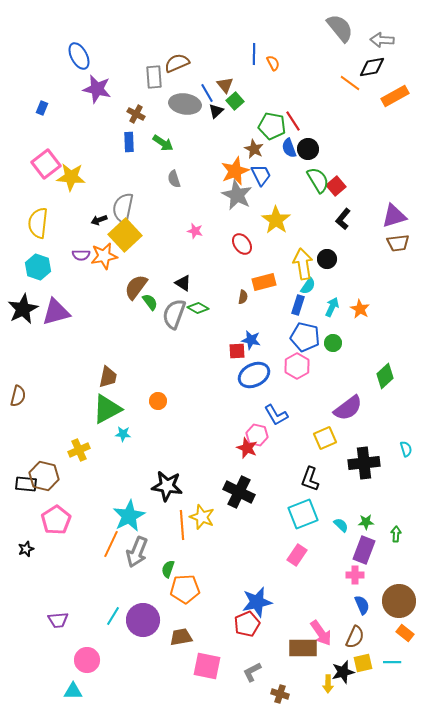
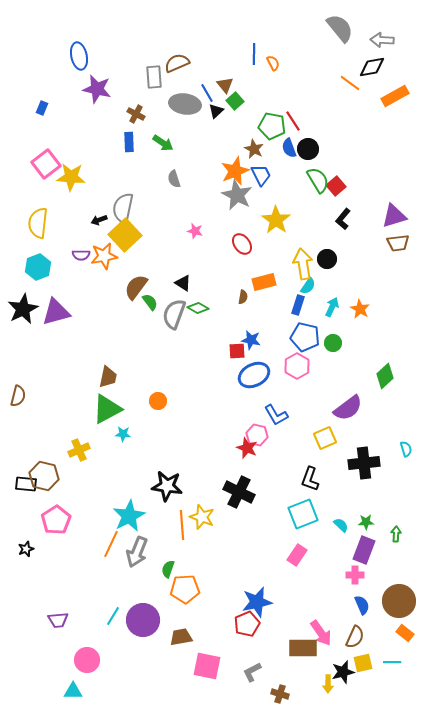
blue ellipse at (79, 56): rotated 16 degrees clockwise
cyan hexagon at (38, 267): rotated 20 degrees clockwise
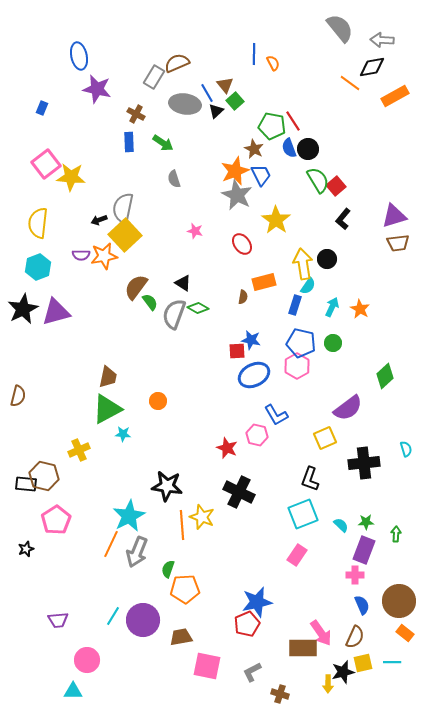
gray rectangle at (154, 77): rotated 35 degrees clockwise
blue rectangle at (298, 305): moved 3 px left
blue pentagon at (305, 337): moved 4 px left, 6 px down
red star at (247, 448): moved 20 px left
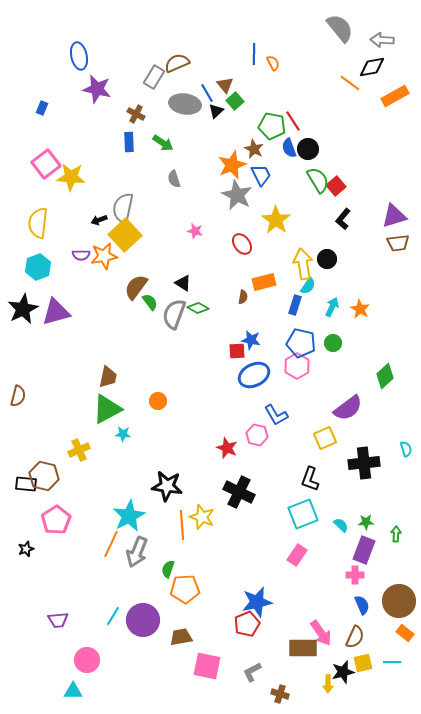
orange star at (235, 171): moved 3 px left, 6 px up
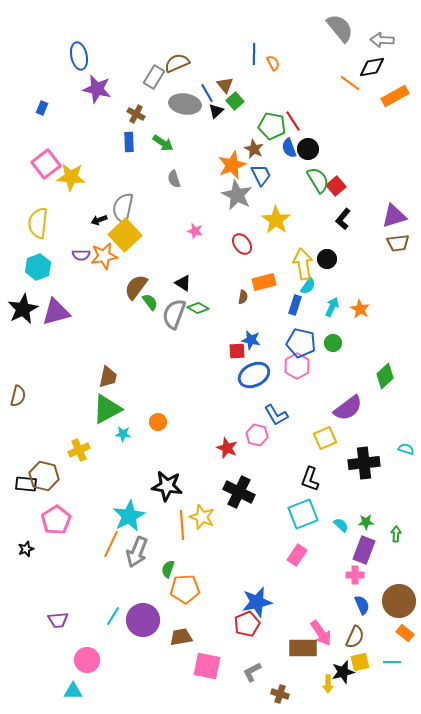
orange circle at (158, 401): moved 21 px down
cyan semicircle at (406, 449): rotated 56 degrees counterclockwise
yellow square at (363, 663): moved 3 px left, 1 px up
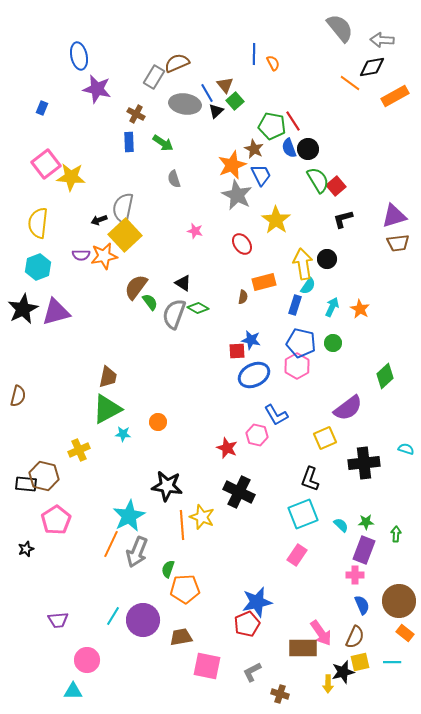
black L-shape at (343, 219): rotated 35 degrees clockwise
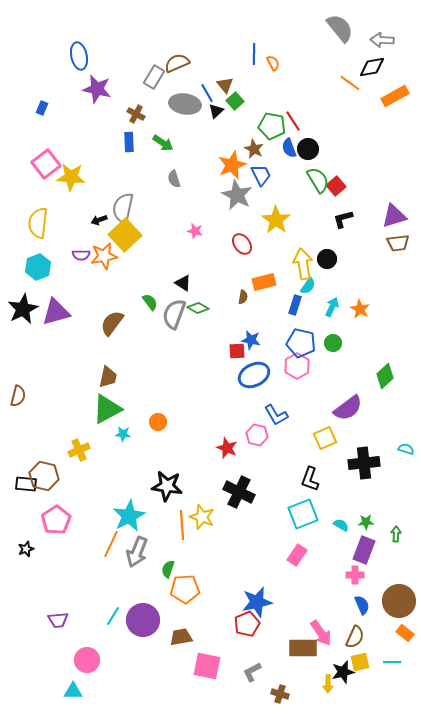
brown semicircle at (136, 287): moved 24 px left, 36 px down
cyan semicircle at (341, 525): rotated 14 degrees counterclockwise
